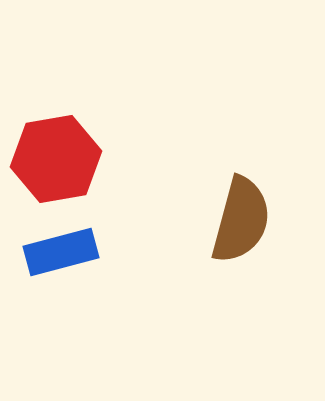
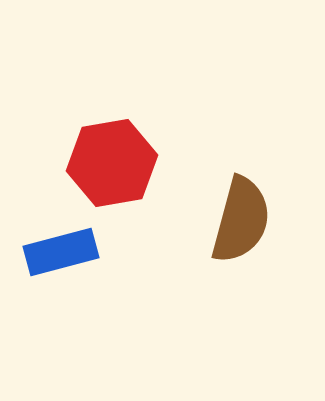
red hexagon: moved 56 px right, 4 px down
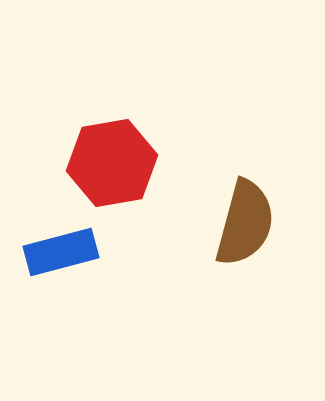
brown semicircle: moved 4 px right, 3 px down
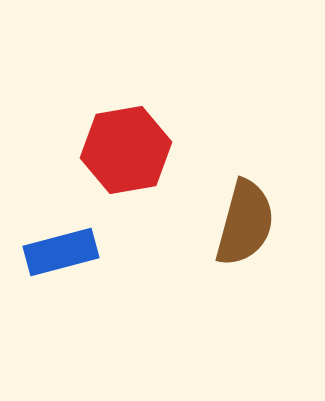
red hexagon: moved 14 px right, 13 px up
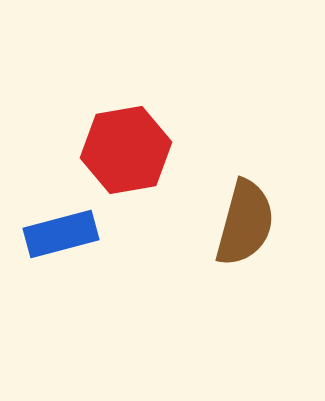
blue rectangle: moved 18 px up
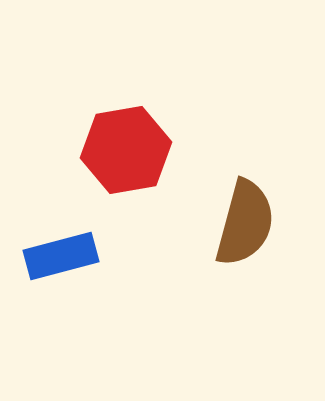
blue rectangle: moved 22 px down
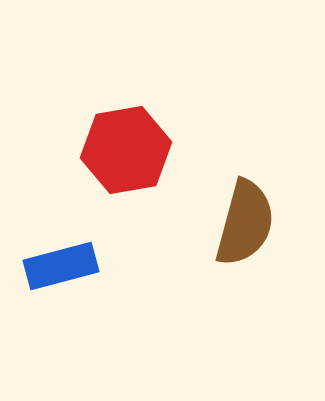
blue rectangle: moved 10 px down
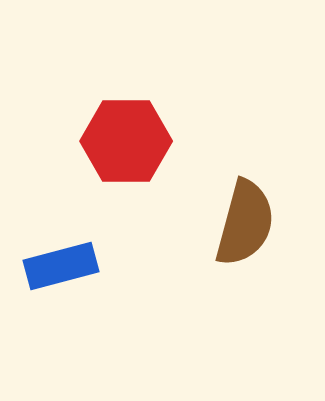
red hexagon: moved 9 px up; rotated 10 degrees clockwise
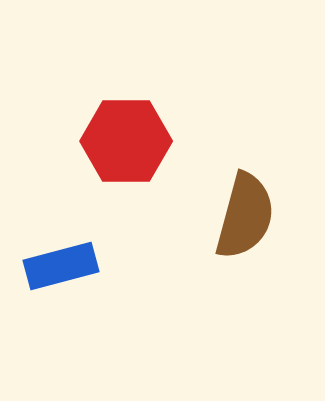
brown semicircle: moved 7 px up
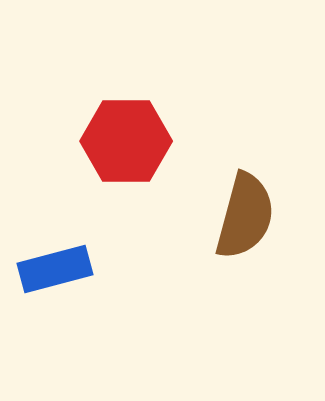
blue rectangle: moved 6 px left, 3 px down
